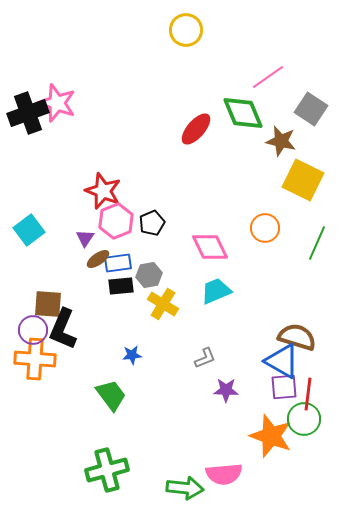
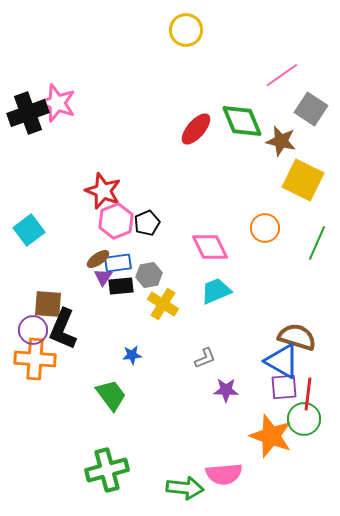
pink line: moved 14 px right, 2 px up
green diamond: moved 1 px left, 8 px down
black pentagon: moved 5 px left
purple triangle: moved 18 px right, 39 px down
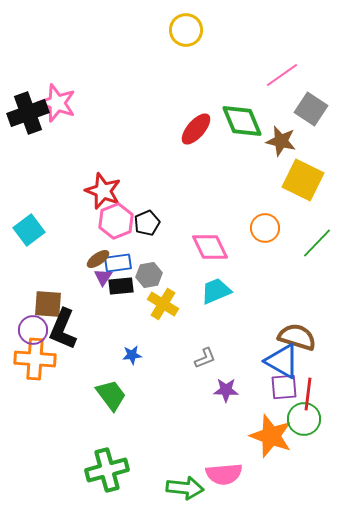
green line: rotated 20 degrees clockwise
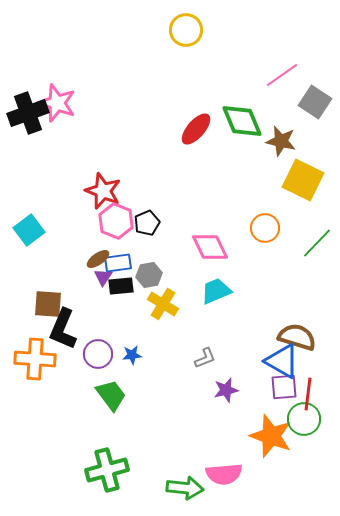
gray square: moved 4 px right, 7 px up
pink hexagon: rotated 16 degrees counterclockwise
purple circle: moved 65 px right, 24 px down
purple star: rotated 15 degrees counterclockwise
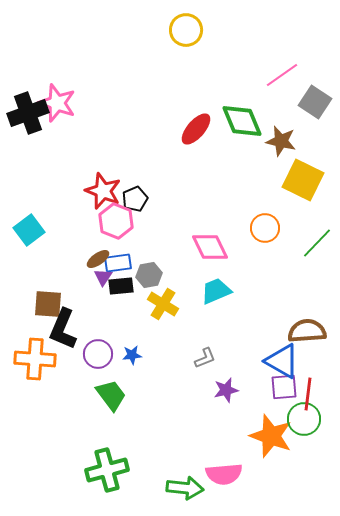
black pentagon: moved 12 px left, 24 px up
brown semicircle: moved 10 px right, 6 px up; rotated 21 degrees counterclockwise
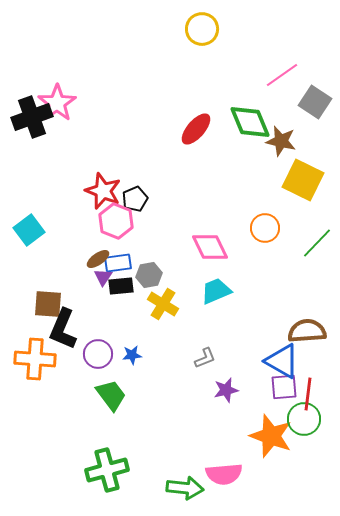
yellow circle: moved 16 px right, 1 px up
pink star: rotated 18 degrees clockwise
black cross: moved 4 px right, 4 px down
green diamond: moved 8 px right, 1 px down
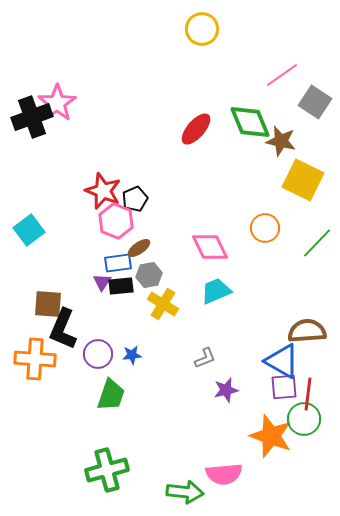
brown ellipse: moved 41 px right, 11 px up
purple triangle: moved 1 px left, 5 px down
green trapezoid: rotated 56 degrees clockwise
green arrow: moved 4 px down
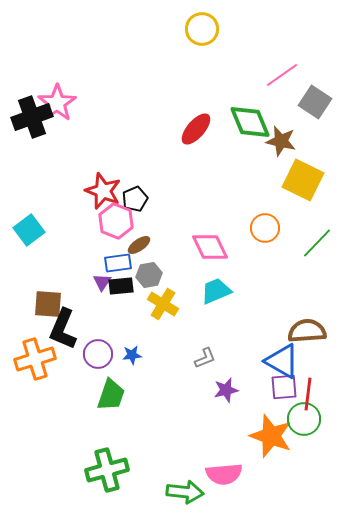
brown ellipse: moved 3 px up
orange cross: rotated 21 degrees counterclockwise
